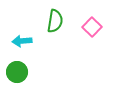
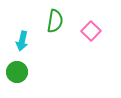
pink square: moved 1 px left, 4 px down
cyan arrow: rotated 72 degrees counterclockwise
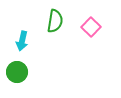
pink square: moved 4 px up
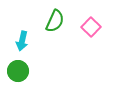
green semicircle: rotated 15 degrees clockwise
green circle: moved 1 px right, 1 px up
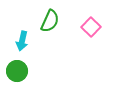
green semicircle: moved 5 px left
green circle: moved 1 px left
